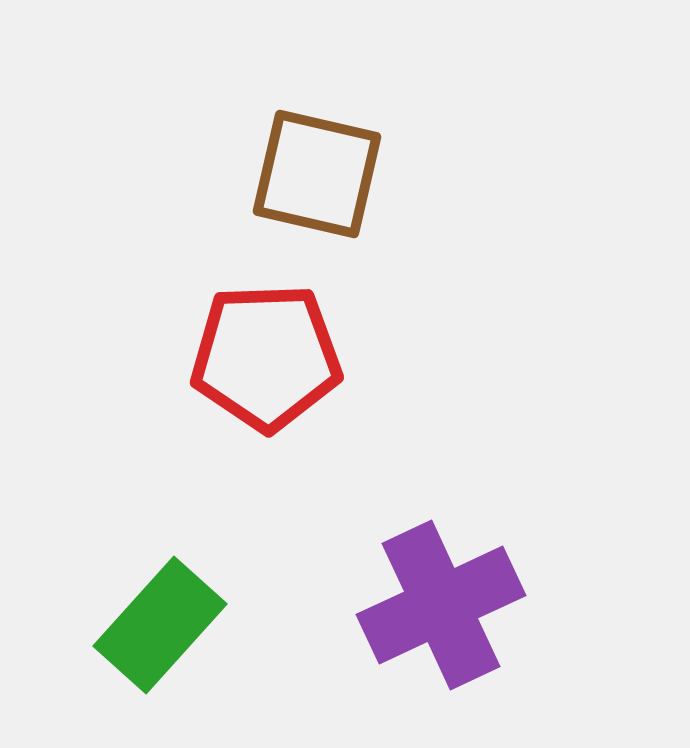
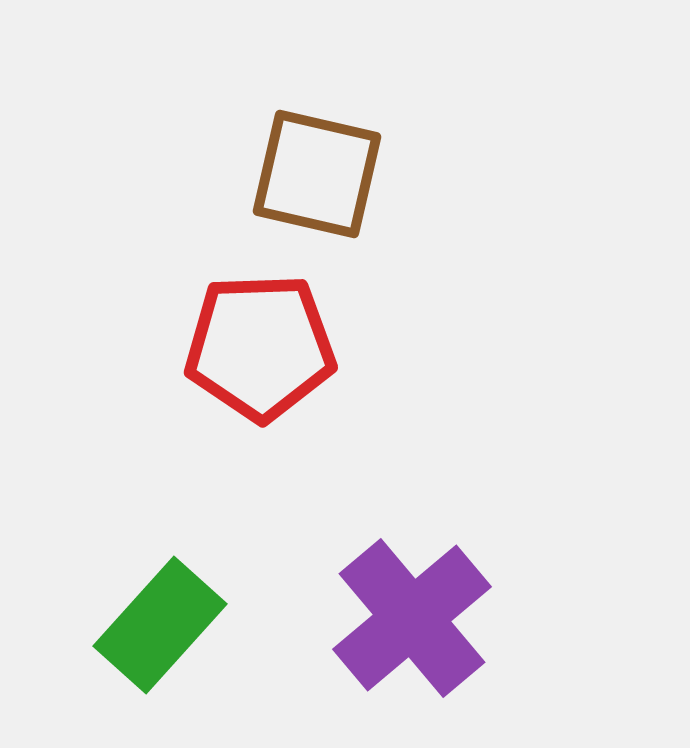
red pentagon: moved 6 px left, 10 px up
purple cross: moved 29 px left, 13 px down; rotated 15 degrees counterclockwise
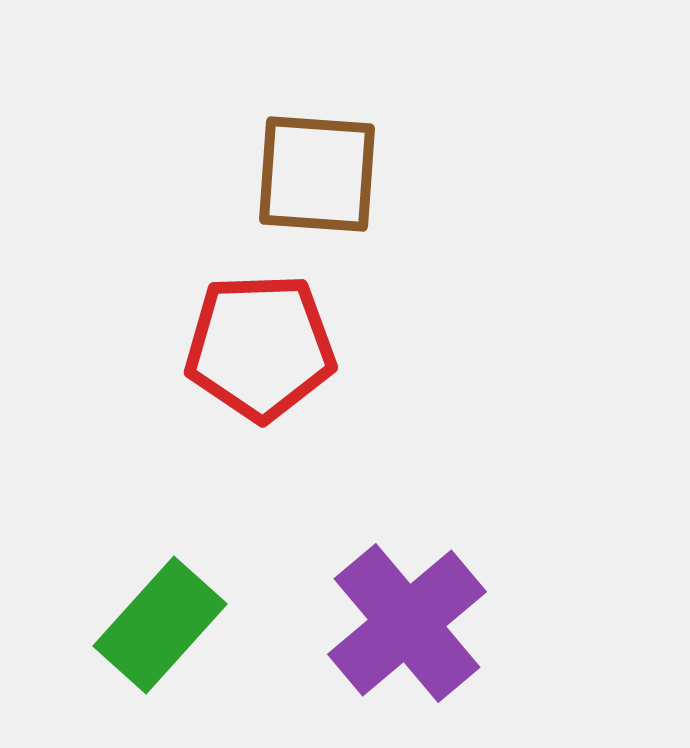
brown square: rotated 9 degrees counterclockwise
purple cross: moved 5 px left, 5 px down
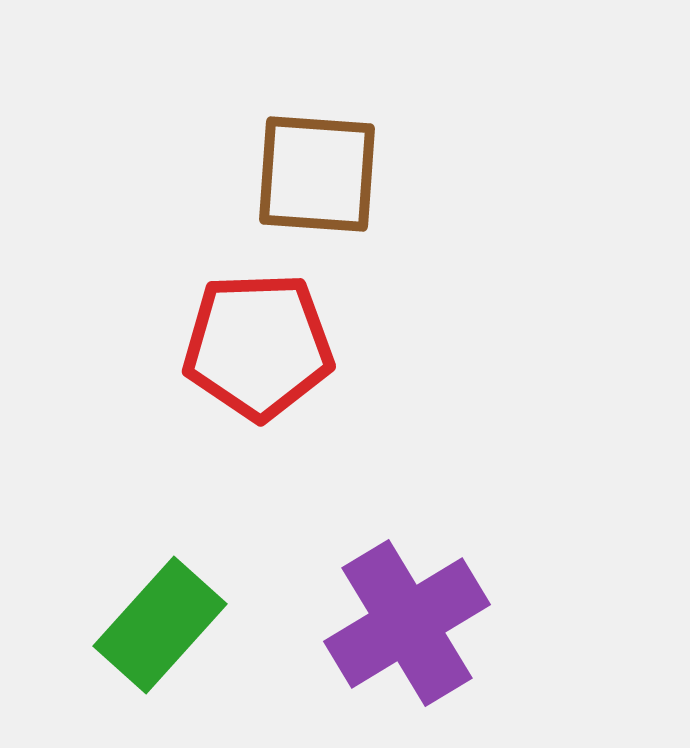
red pentagon: moved 2 px left, 1 px up
purple cross: rotated 9 degrees clockwise
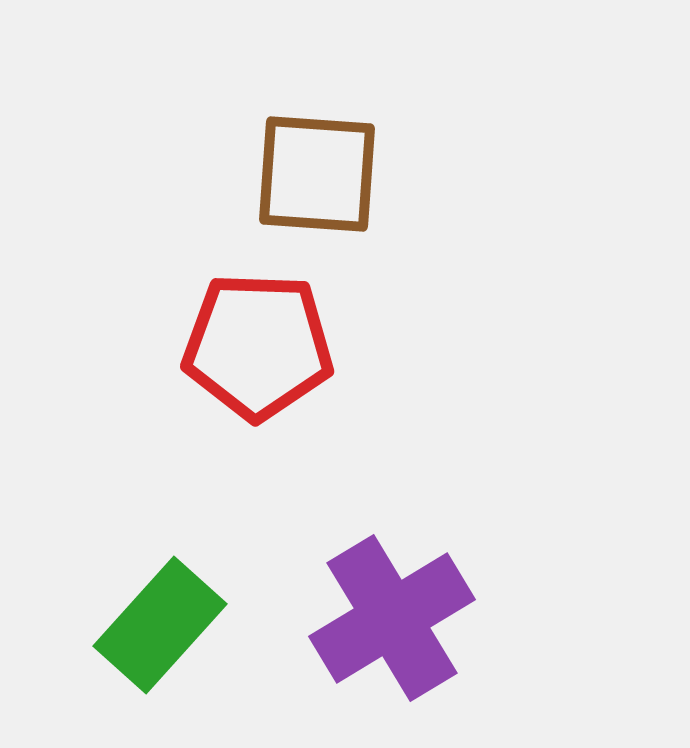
red pentagon: rotated 4 degrees clockwise
purple cross: moved 15 px left, 5 px up
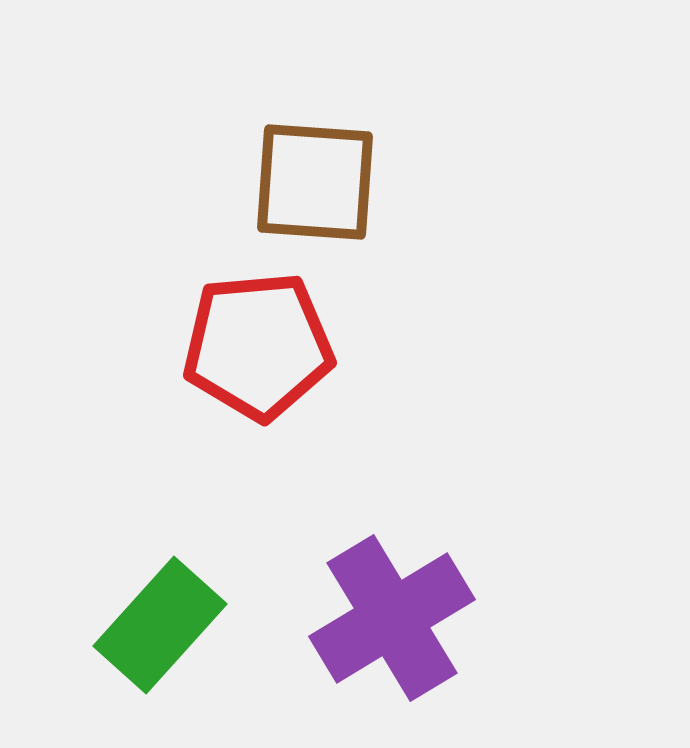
brown square: moved 2 px left, 8 px down
red pentagon: rotated 7 degrees counterclockwise
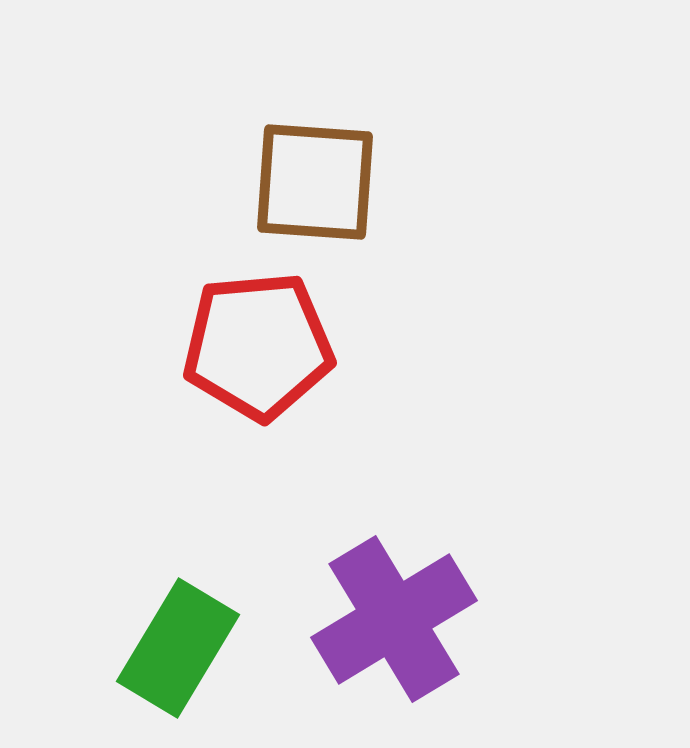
purple cross: moved 2 px right, 1 px down
green rectangle: moved 18 px right, 23 px down; rotated 11 degrees counterclockwise
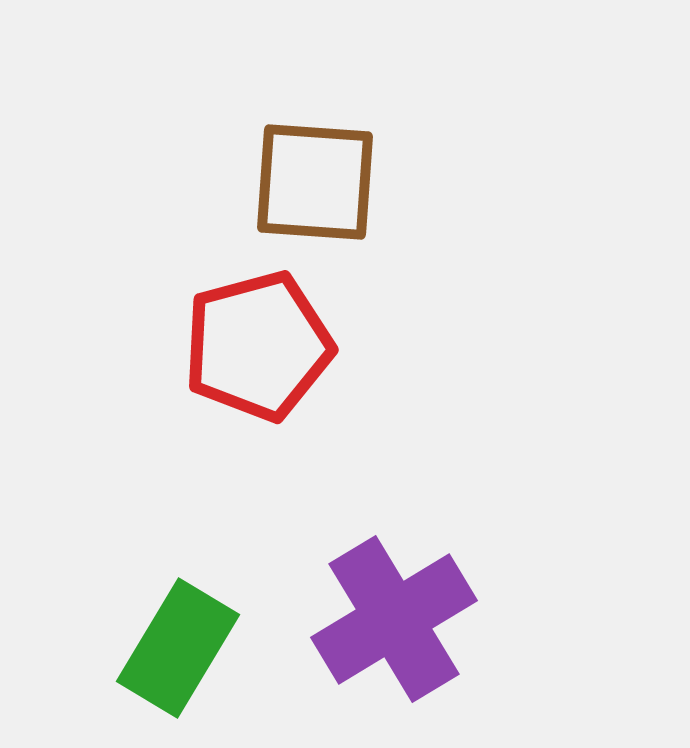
red pentagon: rotated 10 degrees counterclockwise
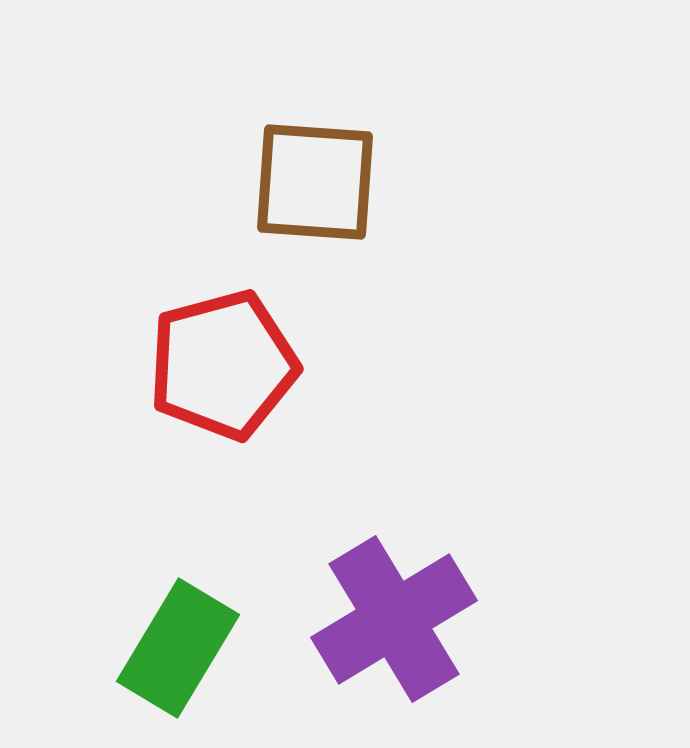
red pentagon: moved 35 px left, 19 px down
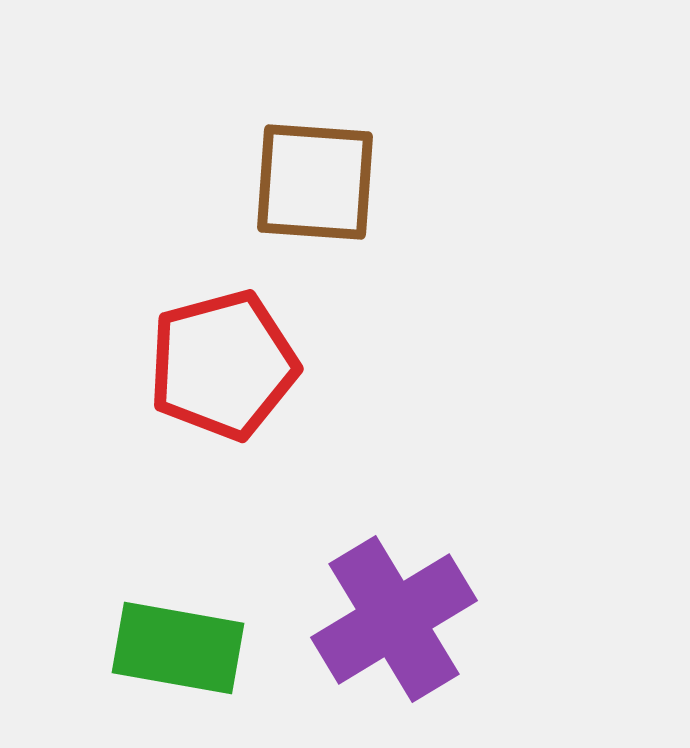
green rectangle: rotated 69 degrees clockwise
